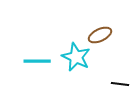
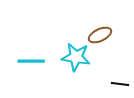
cyan star: rotated 16 degrees counterclockwise
cyan line: moved 6 px left
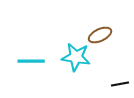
black line: rotated 18 degrees counterclockwise
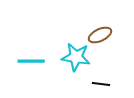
black line: moved 19 px left; rotated 18 degrees clockwise
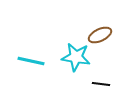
cyan line: rotated 12 degrees clockwise
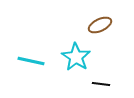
brown ellipse: moved 10 px up
cyan star: rotated 24 degrees clockwise
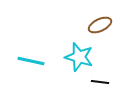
cyan star: moved 3 px right; rotated 16 degrees counterclockwise
black line: moved 1 px left, 2 px up
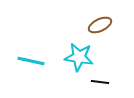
cyan star: rotated 8 degrees counterclockwise
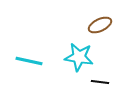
cyan line: moved 2 px left
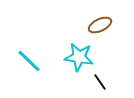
cyan line: rotated 32 degrees clockwise
black line: rotated 48 degrees clockwise
